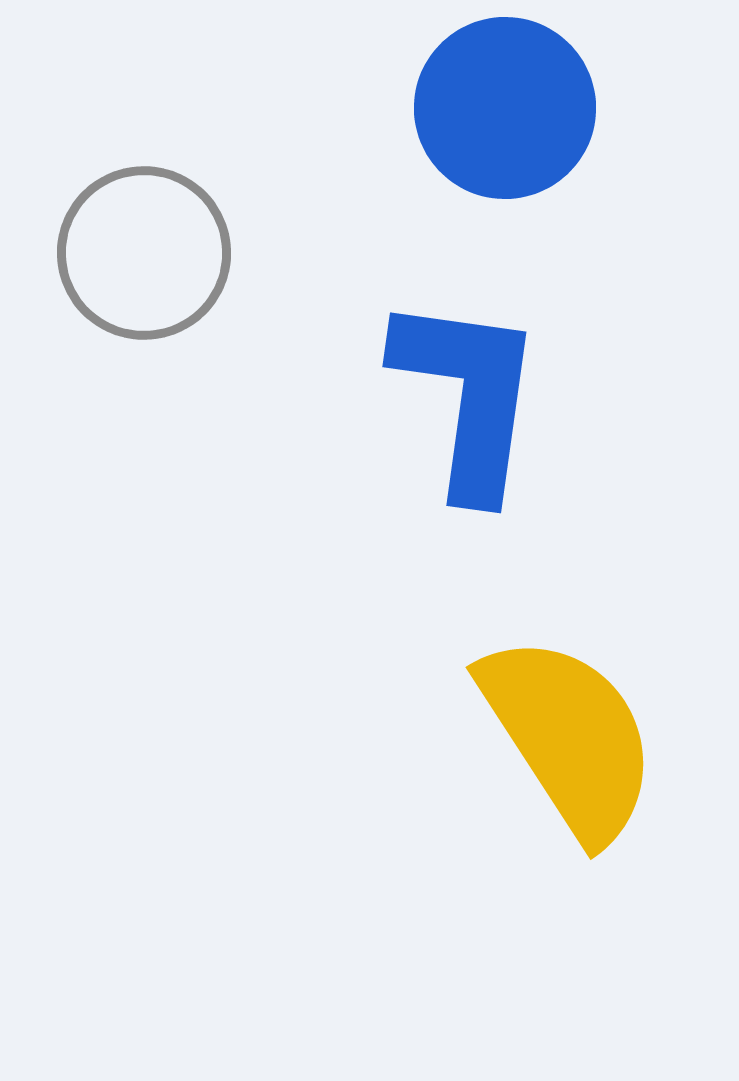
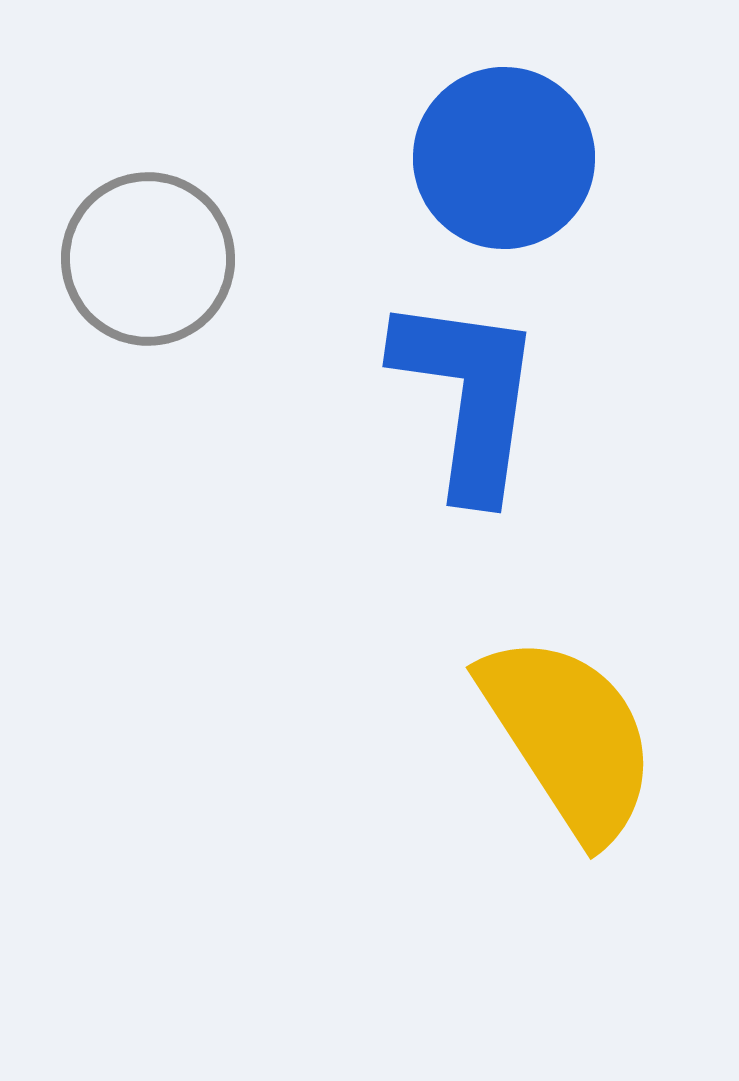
blue circle: moved 1 px left, 50 px down
gray circle: moved 4 px right, 6 px down
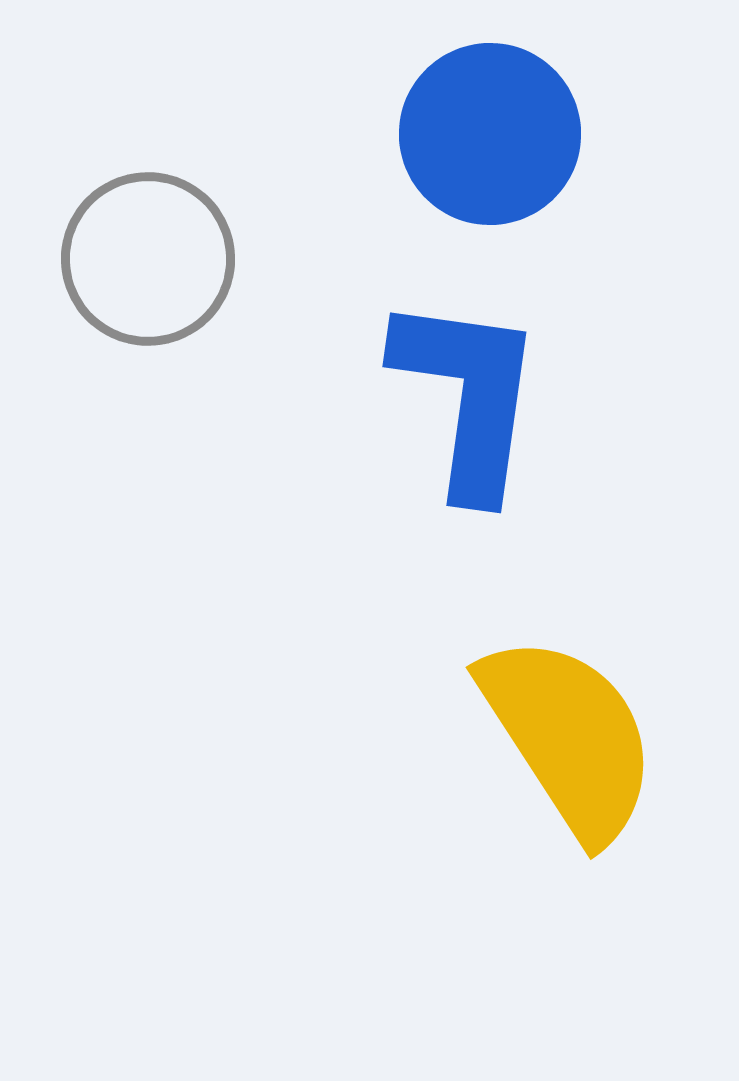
blue circle: moved 14 px left, 24 px up
